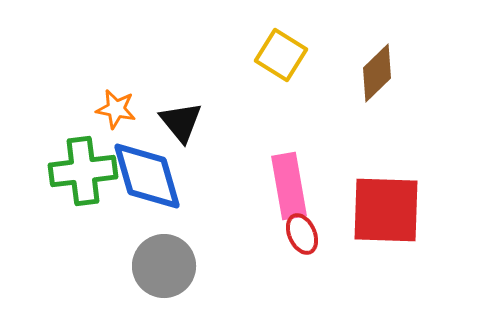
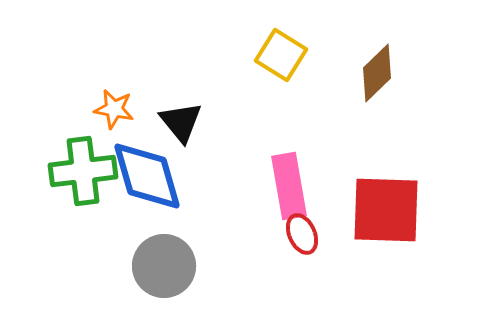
orange star: moved 2 px left
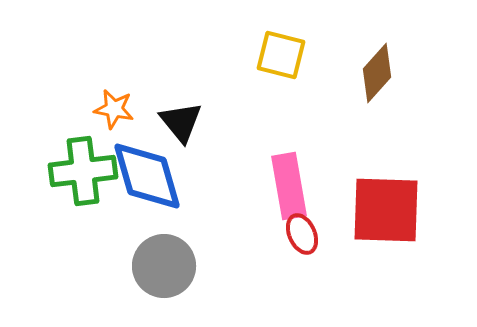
yellow square: rotated 18 degrees counterclockwise
brown diamond: rotated 4 degrees counterclockwise
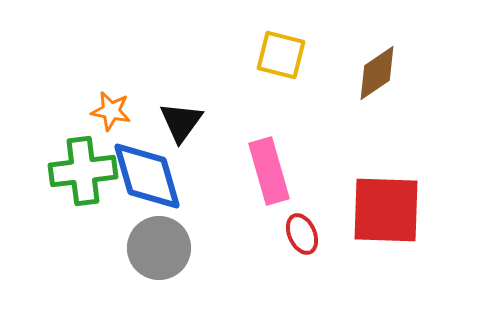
brown diamond: rotated 14 degrees clockwise
orange star: moved 3 px left, 2 px down
black triangle: rotated 15 degrees clockwise
pink rectangle: moved 20 px left, 15 px up; rotated 6 degrees counterclockwise
gray circle: moved 5 px left, 18 px up
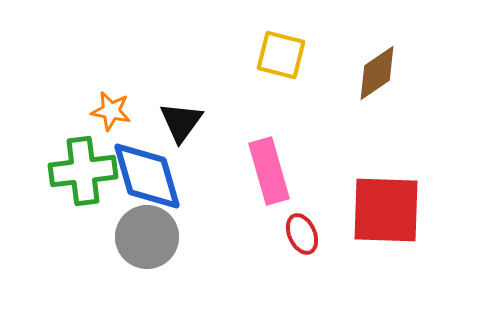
gray circle: moved 12 px left, 11 px up
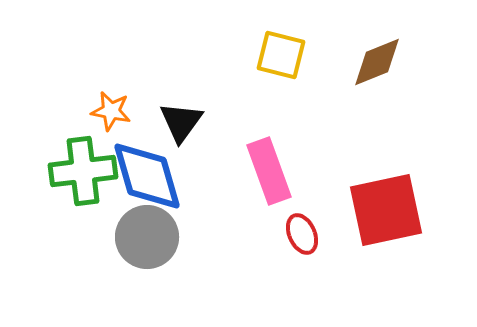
brown diamond: moved 11 px up; rotated 12 degrees clockwise
pink rectangle: rotated 4 degrees counterclockwise
red square: rotated 14 degrees counterclockwise
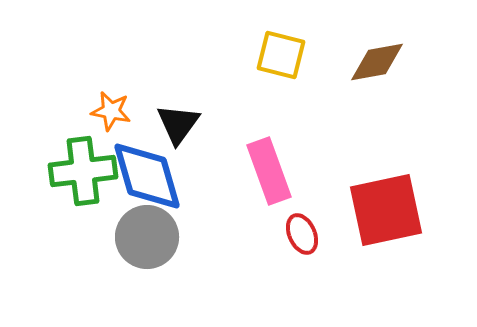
brown diamond: rotated 12 degrees clockwise
black triangle: moved 3 px left, 2 px down
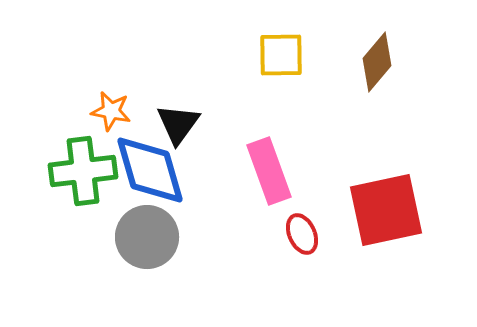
yellow square: rotated 15 degrees counterclockwise
brown diamond: rotated 40 degrees counterclockwise
blue diamond: moved 3 px right, 6 px up
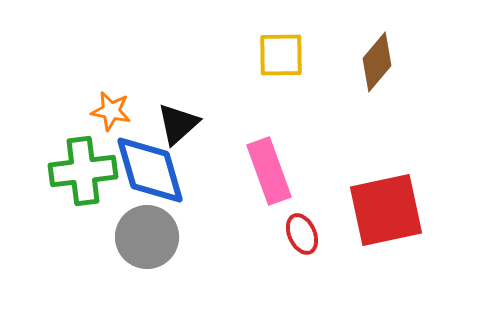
black triangle: rotated 12 degrees clockwise
